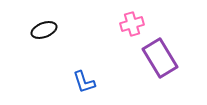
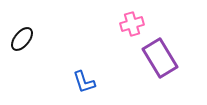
black ellipse: moved 22 px left, 9 px down; rotated 30 degrees counterclockwise
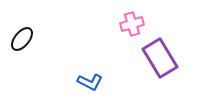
blue L-shape: moved 6 px right; rotated 45 degrees counterclockwise
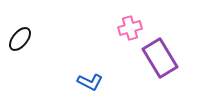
pink cross: moved 2 px left, 4 px down
black ellipse: moved 2 px left
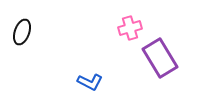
black ellipse: moved 2 px right, 7 px up; rotated 20 degrees counterclockwise
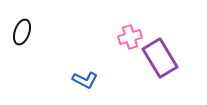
pink cross: moved 9 px down
blue L-shape: moved 5 px left, 2 px up
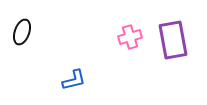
purple rectangle: moved 13 px right, 18 px up; rotated 21 degrees clockwise
blue L-shape: moved 11 px left; rotated 40 degrees counterclockwise
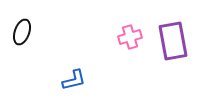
purple rectangle: moved 1 px down
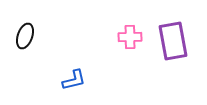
black ellipse: moved 3 px right, 4 px down
pink cross: rotated 15 degrees clockwise
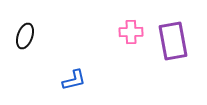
pink cross: moved 1 px right, 5 px up
